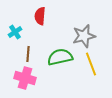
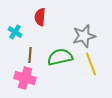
red semicircle: moved 1 px down
cyan cross: rotated 24 degrees counterclockwise
brown line: moved 2 px right, 1 px down
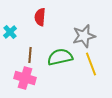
cyan cross: moved 5 px left; rotated 16 degrees clockwise
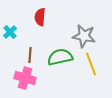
gray star: rotated 25 degrees clockwise
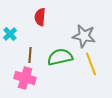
cyan cross: moved 2 px down
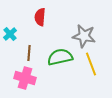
brown line: moved 1 px left, 2 px up
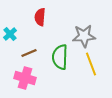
gray star: rotated 15 degrees counterclockwise
brown line: rotated 63 degrees clockwise
green semicircle: rotated 75 degrees counterclockwise
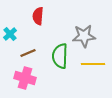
red semicircle: moved 2 px left, 1 px up
brown line: moved 1 px left
green semicircle: moved 1 px up
yellow line: moved 2 px right; rotated 70 degrees counterclockwise
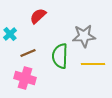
red semicircle: rotated 42 degrees clockwise
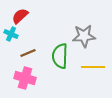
red semicircle: moved 18 px left
cyan cross: moved 1 px right; rotated 24 degrees counterclockwise
yellow line: moved 3 px down
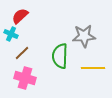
brown line: moved 6 px left; rotated 21 degrees counterclockwise
yellow line: moved 1 px down
